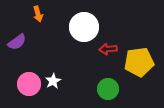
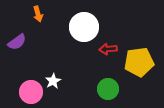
pink circle: moved 2 px right, 8 px down
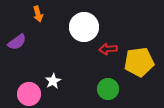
pink circle: moved 2 px left, 2 px down
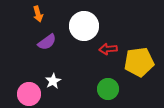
white circle: moved 1 px up
purple semicircle: moved 30 px right
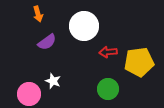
red arrow: moved 3 px down
white star: rotated 21 degrees counterclockwise
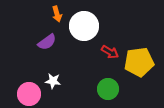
orange arrow: moved 19 px right
red arrow: moved 2 px right; rotated 144 degrees counterclockwise
white star: rotated 14 degrees counterclockwise
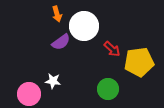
purple semicircle: moved 14 px right
red arrow: moved 2 px right, 3 px up; rotated 12 degrees clockwise
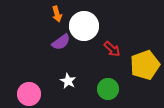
yellow pentagon: moved 6 px right, 3 px down; rotated 12 degrees counterclockwise
white star: moved 15 px right; rotated 21 degrees clockwise
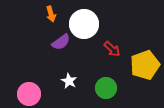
orange arrow: moved 6 px left
white circle: moved 2 px up
white star: moved 1 px right
green circle: moved 2 px left, 1 px up
